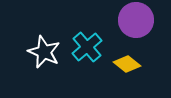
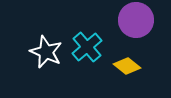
white star: moved 2 px right
yellow diamond: moved 2 px down
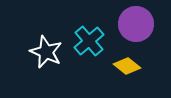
purple circle: moved 4 px down
cyan cross: moved 2 px right, 6 px up
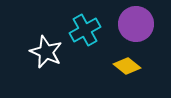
cyan cross: moved 4 px left, 11 px up; rotated 12 degrees clockwise
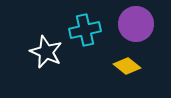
cyan cross: rotated 16 degrees clockwise
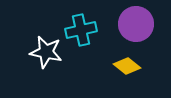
cyan cross: moved 4 px left
white star: rotated 12 degrees counterclockwise
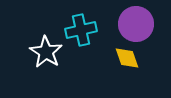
white star: rotated 20 degrees clockwise
yellow diamond: moved 8 px up; rotated 32 degrees clockwise
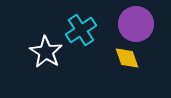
cyan cross: rotated 20 degrees counterclockwise
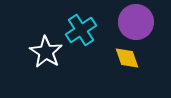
purple circle: moved 2 px up
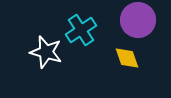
purple circle: moved 2 px right, 2 px up
white star: rotated 16 degrees counterclockwise
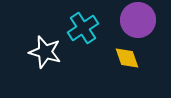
cyan cross: moved 2 px right, 2 px up
white star: moved 1 px left
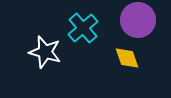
cyan cross: rotated 8 degrees counterclockwise
